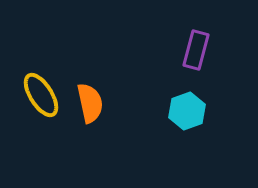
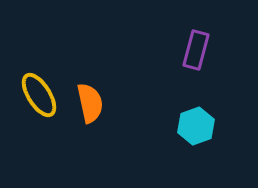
yellow ellipse: moved 2 px left
cyan hexagon: moved 9 px right, 15 px down
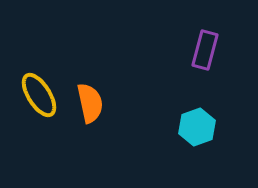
purple rectangle: moved 9 px right
cyan hexagon: moved 1 px right, 1 px down
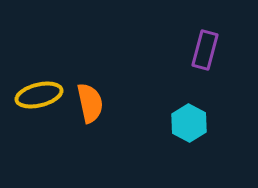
yellow ellipse: rotated 72 degrees counterclockwise
cyan hexagon: moved 8 px left, 4 px up; rotated 12 degrees counterclockwise
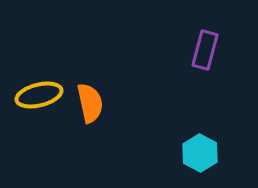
cyan hexagon: moved 11 px right, 30 px down
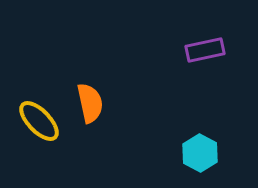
purple rectangle: rotated 63 degrees clockwise
yellow ellipse: moved 26 px down; rotated 60 degrees clockwise
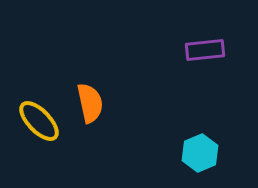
purple rectangle: rotated 6 degrees clockwise
cyan hexagon: rotated 9 degrees clockwise
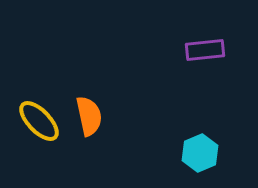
orange semicircle: moved 1 px left, 13 px down
